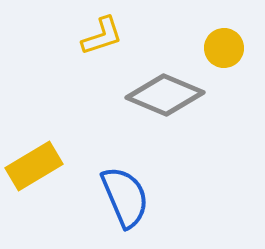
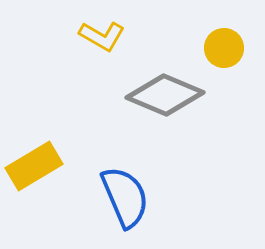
yellow L-shape: rotated 48 degrees clockwise
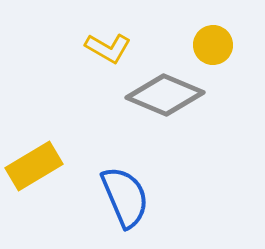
yellow L-shape: moved 6 px right, 12 px down
yellow circle: moved 11 px left, 3 px up
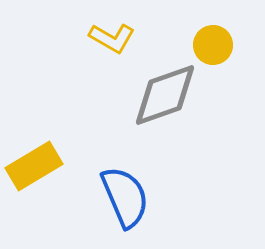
yellow L-shape: moved 4 px right, 10 px up
gray diamond: rotated 42 degrees counterclockwise
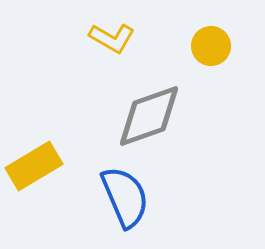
yellow circle: moved 2 px left, 1 px down
gray diamond: moved 16 px left, 21 px down
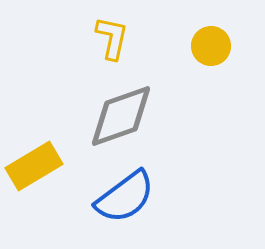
yellow L-shape: rotated 108 degrees counterclockwise
gray diamond: moved 28 px left
blue semicircle: rotated 76 degrees clockwise
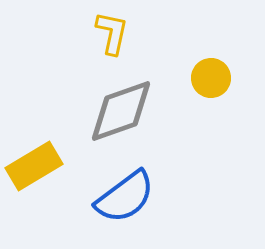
yellow L-shape: moved 5 px up
yellow circle: moved 32 px down
gray diamond: moved 5 px up
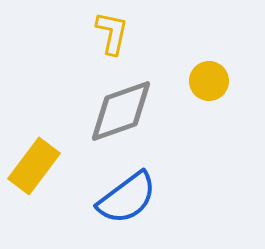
yellow circle: moved 2 px left, 3 px down
yellow rectangle: rotated 22 degrees counterclockwise
blue semicircle: moved 2 px right, 1 px down
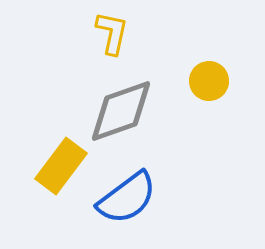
yellow rectangle: moved 27 px right
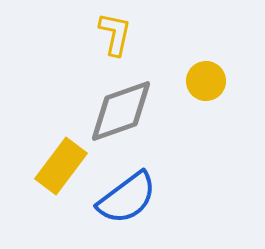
yellow L-shape: moved 3 px right, 1 px down
yellow circle: moved 3 px left
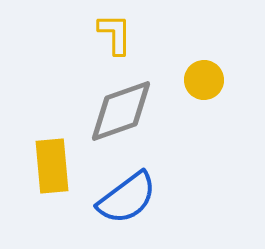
yellow L-shape: rotated 12 degrees counterclockwise
yellow circle: moved 2 px left, 1 px up
yellow rectangle: moved 9 px left; rotated 42 degrees counterclockwise
